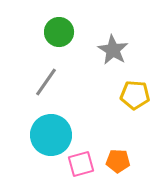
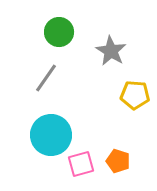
gray star: moved 2 px left, 1 px down
gray line: moved 4 px up
orange pentagon: rotated 15 degrees clockwise
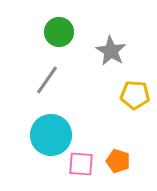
gray line: moved 1 px right, 2 px down
pink square: rotated 20 degrees clockwise
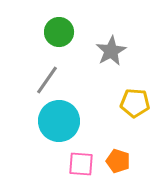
gray star: rotated 12 degrees clockwise
yellow pentagon: moved 8 px down
cyan circle: moved 8 px right, 14 px up
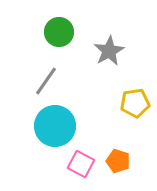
gray star: moved 2 px left
gray line: moved 1 px left, 1 px down
yellow pentagon: rotated 12 degrees counterclockwise
cyan circle: moved 4 px left, 5 px down
pink square: rotated 24 degrees clockwise
